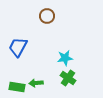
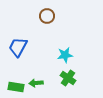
cyan star: moved 3 px up
green rectangle: moved 1 px left
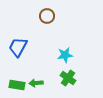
green rectangle: moved 1 px right, 2 px up
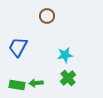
green cross: rotated 14 degrees clockwise
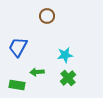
green arrow: moved 1 px right, 11 px up
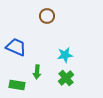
blue trapezoid: moved 2 px left; rotated 85 degrees clockwise
green arrow: rotated 80 degrees counterclockwise
green cross: moved 2 px left
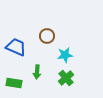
brown circle: moved 20 px down
green rectangle: moved 3 px left, 2 px up
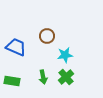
green arrow: moved 6 px right, 5 px down; rotated 16 degrees counterclockwise
green cross: moved 1 px up
green rectangle: moved 2 px left, 2 px up
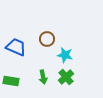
brown circle: moved 3 px down
cyan star: rotated 21 degrees clockwise
green rectangle: moved 1 px left
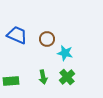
blue trapezoid: moved 1 px right, 12 px up
cyan star: moved 2 px up
green cross: moved 1 px right
green rectangle: rotated 14 degrees counterclockwise
